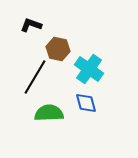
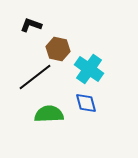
black line: rotated 21 degrees clockwise
green semicircle: moved 1 px down
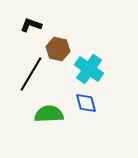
black line: moved 4 px left, 3 px up; rotated 21 degrees counterclockwise
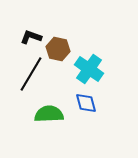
black L-shape: moved 12 px down
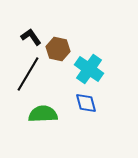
black L-shape: rotated 35 degrees clockwise
black line: moved 3 px left
green semicircle: moved 6 px left
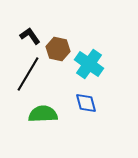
black L-shape: moved 1 px left, 1 px up
cyan cross: moved 5 px up
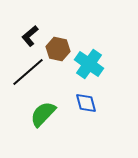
black L-shape: rotated 95 degrees counterclockwise
black line: moved 2 px up; rotated 18 degrees clockwise
green semicircle: rotated 44 degrees counterclockwise
